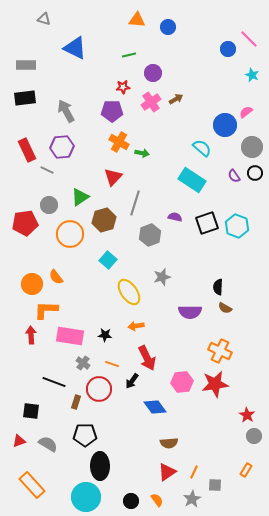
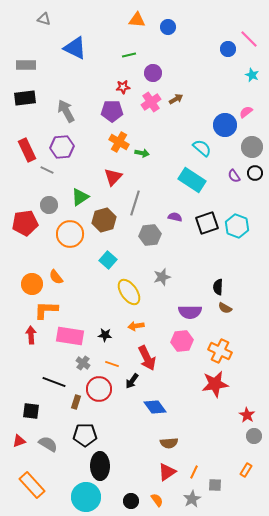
gray hexagon at (150, 235): rotated 15 degrees clockwise
pink hexagon at (182, 382): moved 41 px up
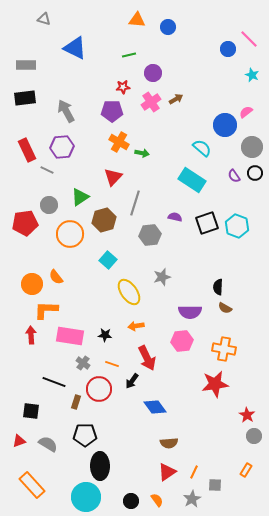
orange cross at (220, 351): moved 4 px right, 2 px up; rotated 15 degrees counterclockwise
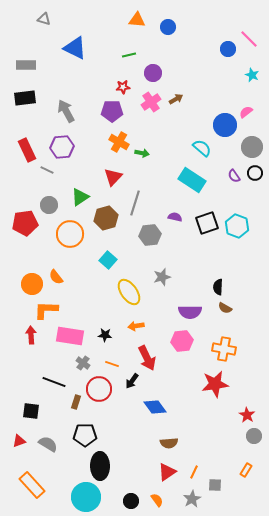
brown hexagon at (104, 220): moved 2 px right, 2 px up
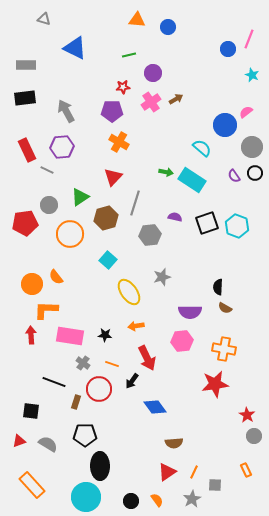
pink line at (249, 39): rotated 66 degrees clockwise
green arrow at (142, 153): moved 24 px right, 19 px down
brown semicircle at (169, 443): moved 5 px right
orange rectangle at (246, 470): rotated 56 degrees counterclockwise
